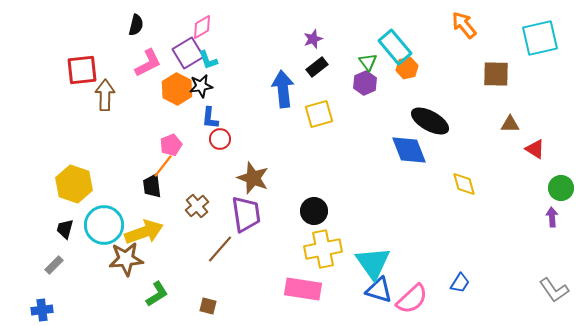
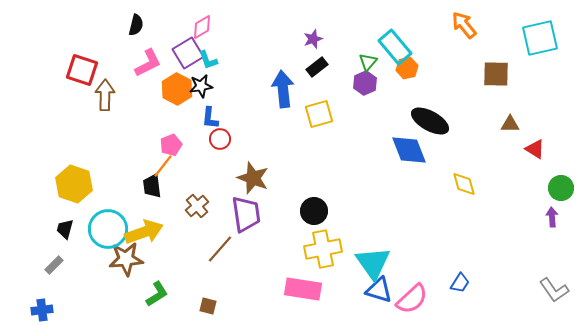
green triangle at (368, 62): rotated 18 degrees clockwise
red square at (82, 70): rotated 24 degrees clockwise
cyan circle at (104, 225): moved 4 px right, 4 px down
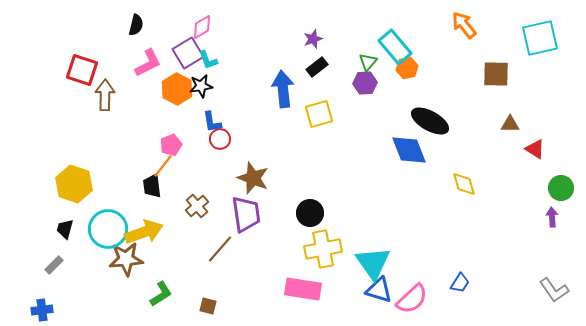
purple hexagon at (365, 83): rotated 20 degrees clockwise
blue L-shape at (210, 118): moved 2 px right, 4 px down; rotated 15 degrees counterclockwise
black circle at (314, 211): moved 4 px left, 2 px down
green L-shape at (157, 294): moved 4 px right
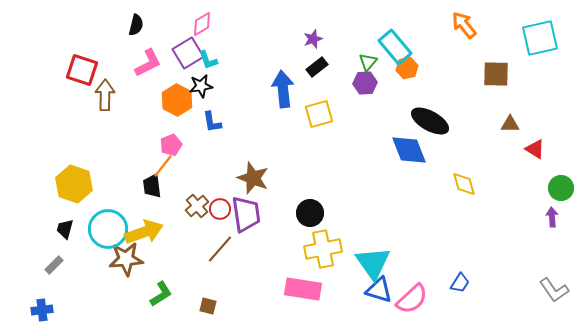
pink diamond at (202, 27): moved 3 px up
orange hexagon at (177, 89): moved 11 px down
red circle at (220, 139): moved 70 px down
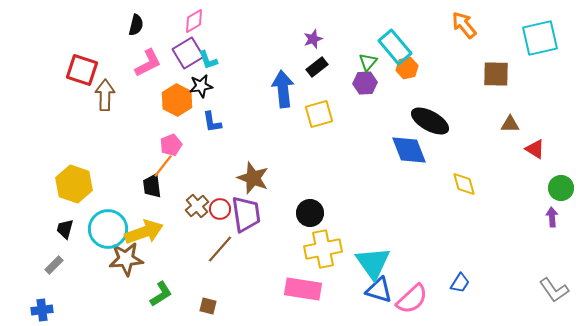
pink diamond at (202, 24): moved 8 px left, 3 px up
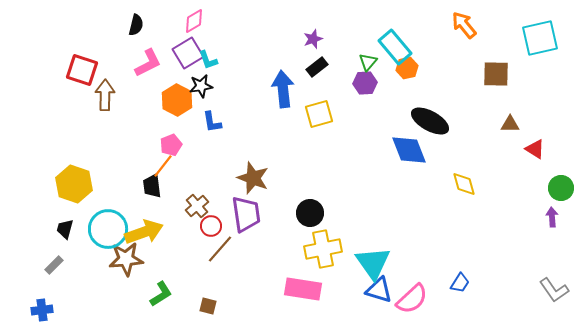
red circle at (220, 209): moved 9 px left, 17 px down
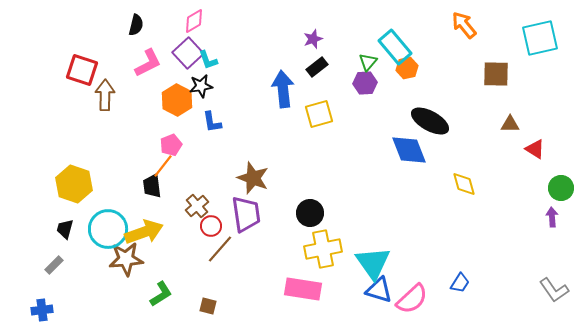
purple square at (188, 53): rotated 12 degrees counterclockwise
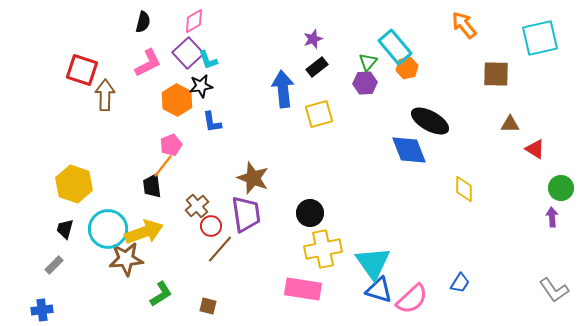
black semicircle at (136, 25): moved 7 px right, 3 px up
yellow diamond at (464, 184): moved 5 px down; rotated 16 degrees clockwise
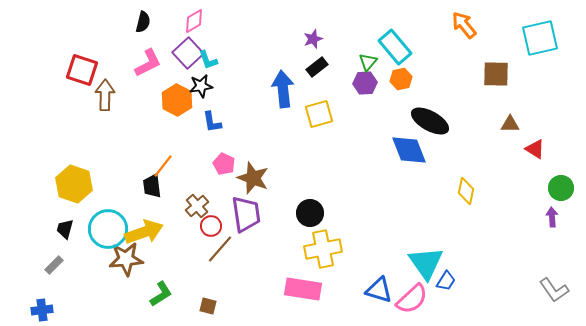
orange hexagon at (407, 68): moved 6 px left, 11 px down
pink pentagon at (171, 145): moved 53 px right, 19 px down; rotated 25 degrees counterclockwise
yellow diamond at (464, 189): moved 2 px right, 2 px down; rotated 12 degrees clockwise
cyan triangle at (373, 263): moved 53 px right
blue trapezoid at (460, 283): moved 14 px left, 2 px up
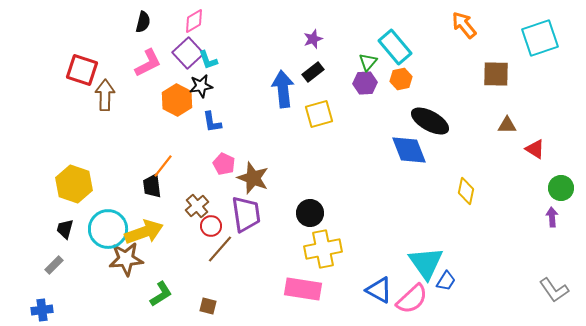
cyan square at (540, 38): rotated 6 degrees counterclockwise
black rectangle at (317, 67): moved 4 px left, 5 px down
brown triangle at (510, 124): moved 3 px left, 1 px down
blue triangle at (379, 290): rotated 12 degrees clockwise
